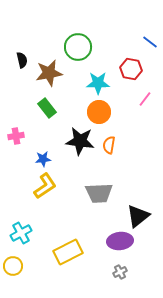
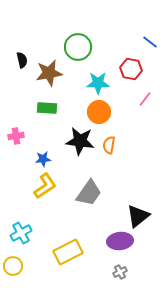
green rectangle: rotated 48 degrees counterclockwise
gray trapezoid: moved 10 px left; rotated 52 degrees counterclockwise
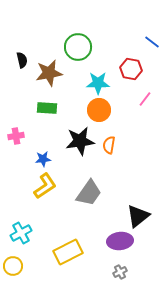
blue line: moved 2 px right
orange circle: moved 2 px up
black star: rotated 16 degrees counterclockwise
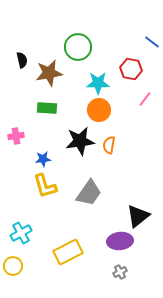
yellow L-shape: rotated 108 degrees clockwise
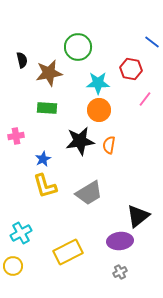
blue star: rotated 21 degrees counterclockwise
gray trapezoid: rotated 24 degrees clockwise
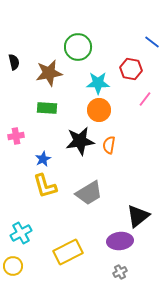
black semicircle: moved 8 px left, 2 px down
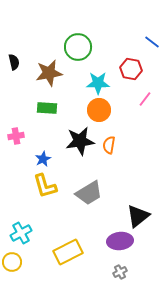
yellow circle: moved 1 px left, 4 px up
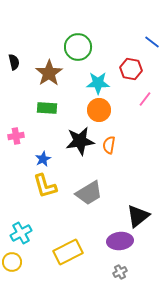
brown star: rotated 24 degrees counterclockwise
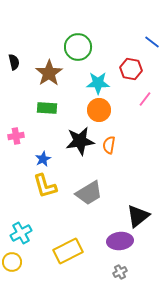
yellow rectangle: moved 1 px up
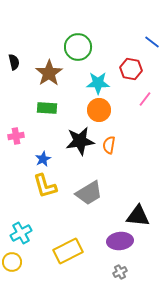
black triangle: rotated 45 degrees clockwise
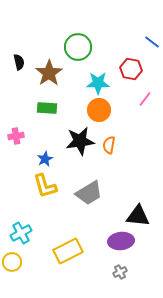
black semicircle: moved 5 px right
blue star: moved 2 px right
purple ellipse: moved 1 px right
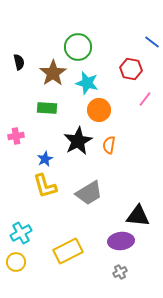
brown star: moved 4 px right
cyan star: moved 11 px left; rotated 15 degrees clockwise
black star: moved 2 px left; rotated 20 degrees counterclockwise
yellow circle: moved 4 px right
